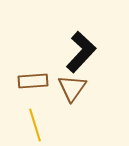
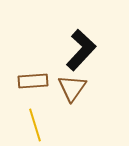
black L-shape: moved 2 px up
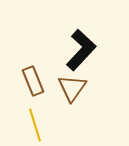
brown rectangle: rotated 72 degrees clockwise
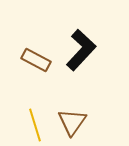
brown rectangle: moved 3 px right, 21 px up; rotated 40 degrees counterclockwise
brown triangle: moved 34 px down
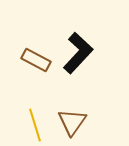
black L-shape: moved 3 px left, 3 px down
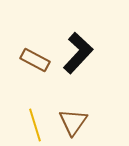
brown rectangle: moved 1 px left
brown triangle: moved 1 px right
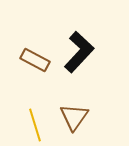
black L-shape: moved 1 px right, 1 px up
brown triangle: moved 1 px right, 5 px up
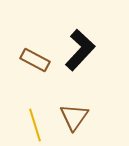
black L-shape: moved 1 px right, 2 px up
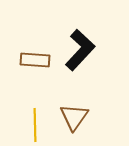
brown rectangle: rotated 24 degrees counterclockwise
yellow line: rotated 16 degrees clockwise
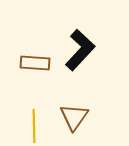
brown rectangle: moved 3 px down
yellow line: moved 1 px left, 1 px down
